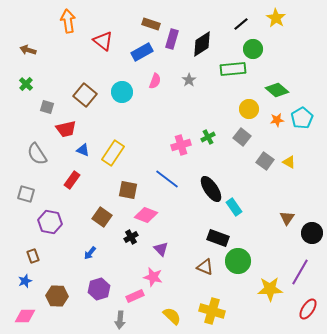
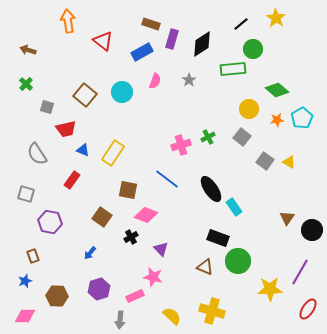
black circle at (312, 233): moved 3 px up
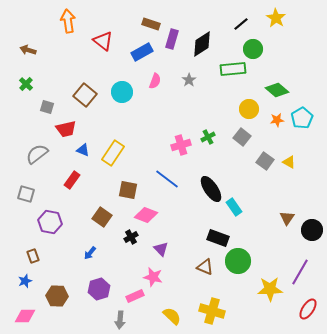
gray semicircle at (37, 154): rotated 85 degrees clockwise
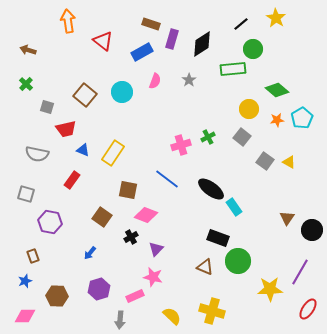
gray semicircle at (37, 154): rotated 130 degrees counterclockwise
black ellipse at (211, 189): rotated 20 degrees counterclockwise
purple triangle at (161, 249): moved 5 px left; rotated 28 degrees clockwise
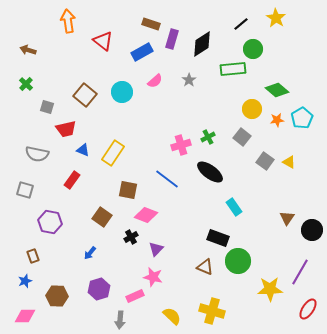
pink semicircle at (155, 81): rotated 28 degrees clockwise
yellow circle at (249, 109): moved 3 px right
black ellipse at (211, 189): moved 1 px left, 17 px up
gray square at (26, 194): moved 1 px left, 4 px up
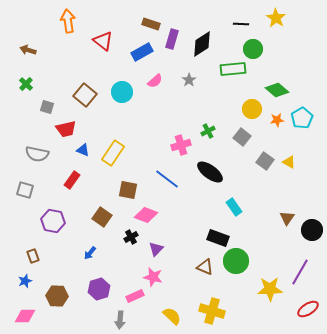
black line at (241, 24): rotated 42 degrees clockwise
green cross at (208, 137): moved 6 px up
purple hexagon at (50, 222): moved 3 px right, 1 px up
green circle at (238, 261): moved 2 px left
red ellipse at (308, 309): rotated 25 degrees clockwise
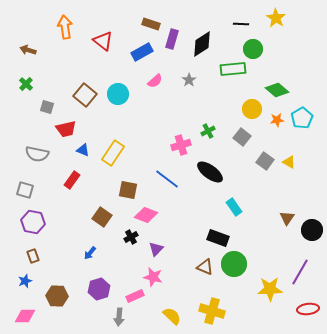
orange arrow at (68, 21): moved 3 px left, 6 px down
cyan circle at (122, 92): moved 4 px left, 2 px down
purple hexagon at (53, 221): moved 20 px left, 1 px down
green circle at (236, 261): moved 2 px left, 3 px down
red ellipse at (308, 309): rotated 25 degrees clockwise
gray arrow at (120, 320): moved 1 px left, 3 px up
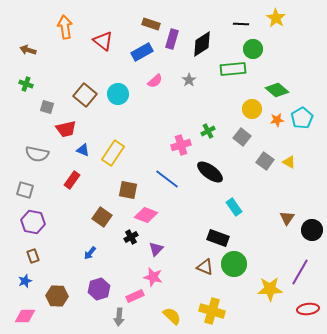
green cross at (26, 84): rotated 24 degrees counterclockwise
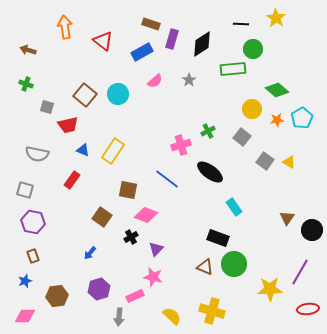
red trapezoid at (66, 129): moved 2 px right, 4 px up
yellow rectangle at (113, 153): moved 2 px up
brown hexagon at (57, 296): rotated 10 degrees counterclockwise
